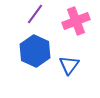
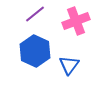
purple line: rotated 15 degrees clockwise
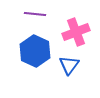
purple line: rotated 45 degrees clockwise
pink cross: moved 11 px down
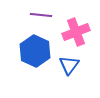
purple line: moved 6 px right, 1 px down
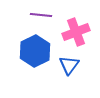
blue hexagon: rotated 8 degrees clockwise
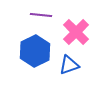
pink cross: rotated 24 degrees counterclockwise
blue triangle: rotated 35 degrees clockwise
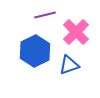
purple line: moved 4 px right; rotated 20 degrees counterclockwise
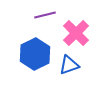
pink cross: moved 1 px down
blue hexagon: moved 3 px down
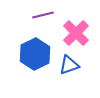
purple line: moved 2 px left
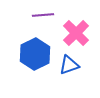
purple line: rotated 10 degrees clockwise
